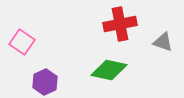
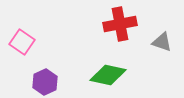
gray triangle: moved 1 px left
green diamond: moved 1 px left, 5 px down
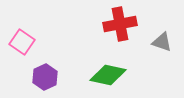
purple hexagon: moved 5 px up
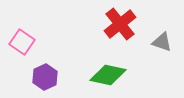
red cross: rotated 28 degrees counterclockwise
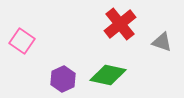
pink square: moved 1 px up
purple hexagon: moved 18 px right, 2 px down
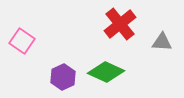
gray triangle: rotated 15 degrees counterclockwise
green diamond: moved 2 px left, 3 px up; rotated 12 degrees clockwise
purple hexagon: moved 2 px up
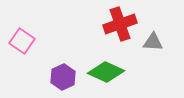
red cross: rotated 20 degrees clockwise
gray triangle: moved 9 px left
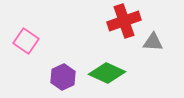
red cross: moved 4 px right, 3 px up
pink square: moved 4 px right
green diamond: moved 1 px right, 1 px down
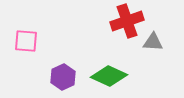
red cross: moved 3 px right
pink square: rotated 30 degrees counterclockwise
green diamond: moved 2 px right, 3 px down
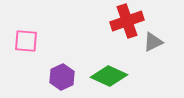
gray triangle: rotated 30 degrees counterclockwise
purple hexagon: moved 1 px left
